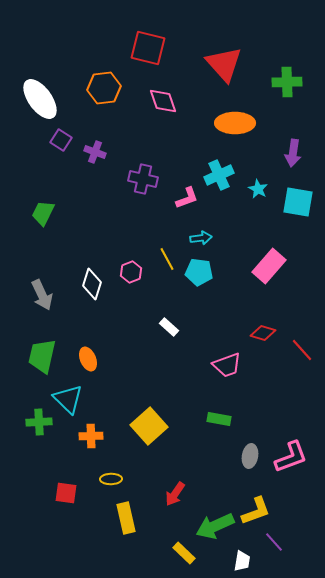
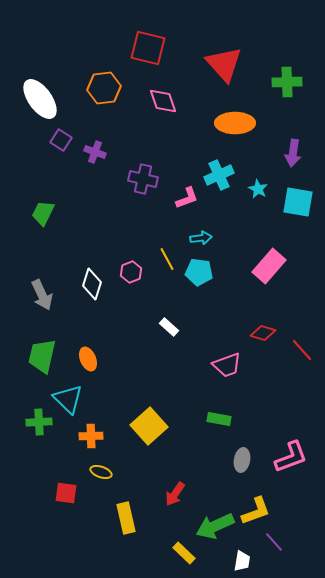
gray ellipse at (250, 456): moved 8 px left, 4 px down
yellow ellipse at (111, 479): moved 10 px left, 7 px up; rotated 20 degrees clockwise
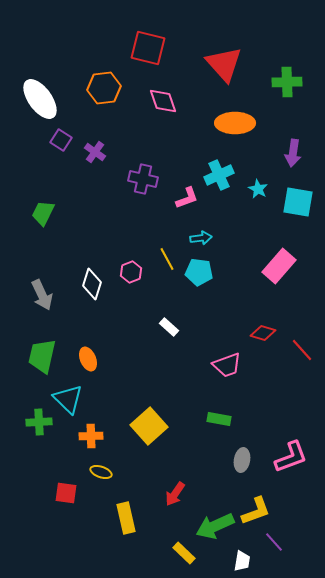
purple cross at (95, 152): rotated 15 degrees clockwise
pink rectangle at (269, 266): moved 10 px right
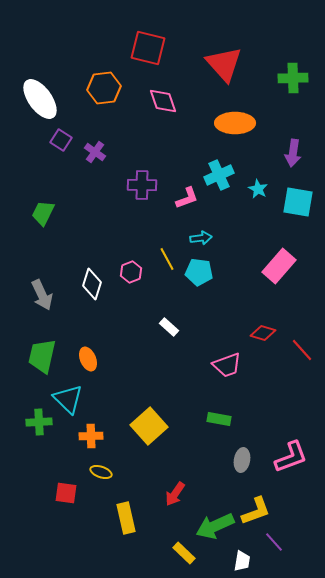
green cross at (287, 82): moved 6 px right, 4 px up
purple cross at (143, 179): moved 1 px left, 6 px down; rotated 12 degrees counterclockwise
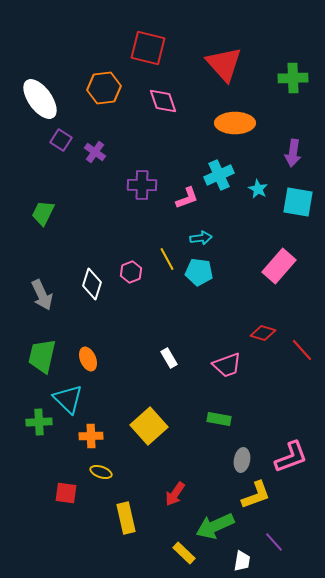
white rectangle at (169, 327): moved 31 px down; rotated 18 degrees clockwise
yellow L-shape at (256, 511): moved 16 px up
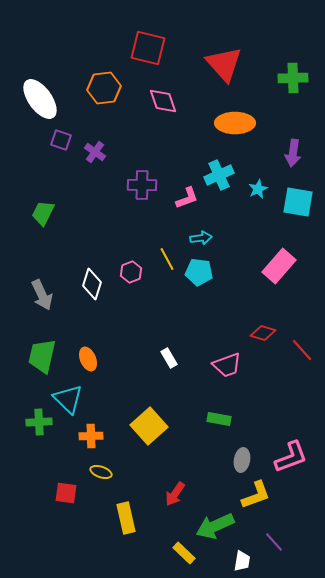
purple square at (61, 140): rotated 15 degrees counterclockwise
cyan star at (258, 189): rotated 18 degrees clockwise
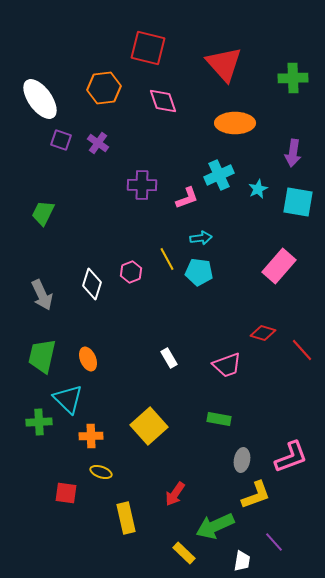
purple cross at (95, 152): moved 3 px right, 9 px up
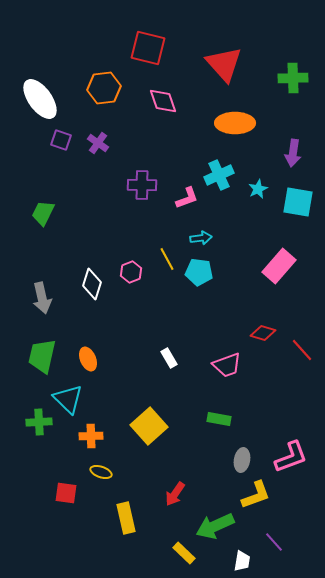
gray arrow at (42, 295): moved 3 px down; rotated 12 degrees clockwise
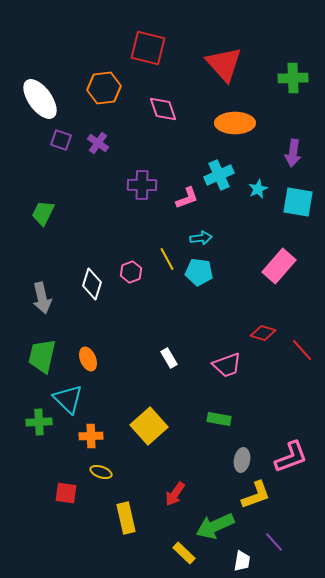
pink diamond at (163, 101): moved 8 px down
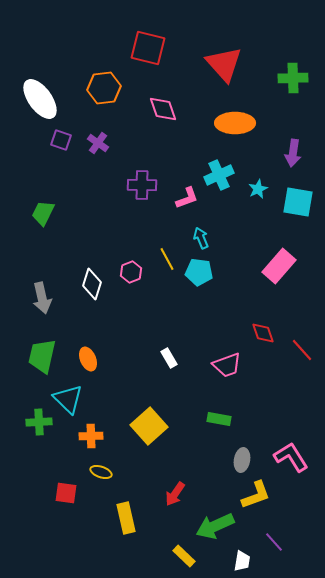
cyan arrow at (201, 238): rotated 105 degrees counterclockwise
red diamond at (263, 333): rotated 55 degrees clockwise
pink L-shape at (291, 457): rotated 102 degrees counterclockwise
yellow rectangle at (184, 553): moved 3 px down
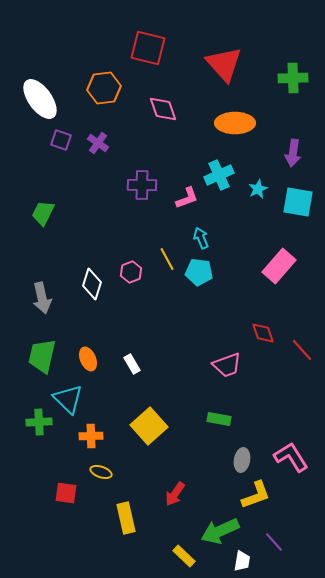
white rectangle at (169, 358): moved 37 px left, 6 px down
green arrow at (215, 526): moved 5 px right, 5 px down
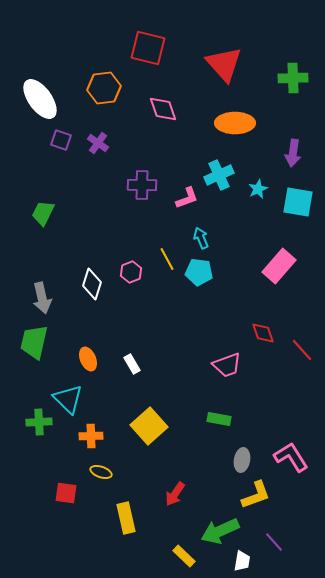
green trapezoid at (42, 356): moved 8 px left, 14 px up
